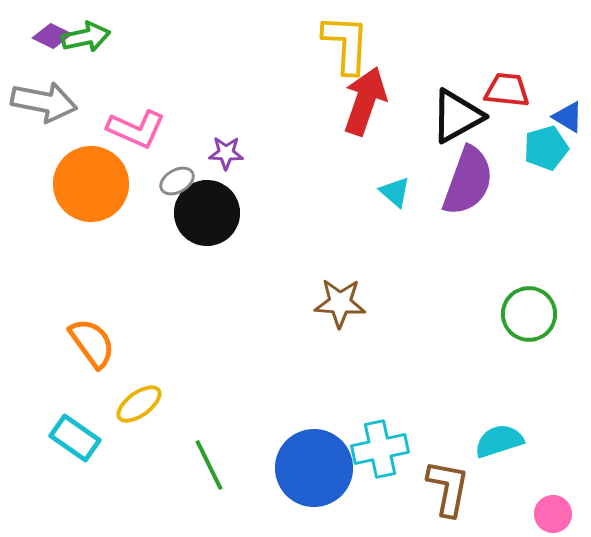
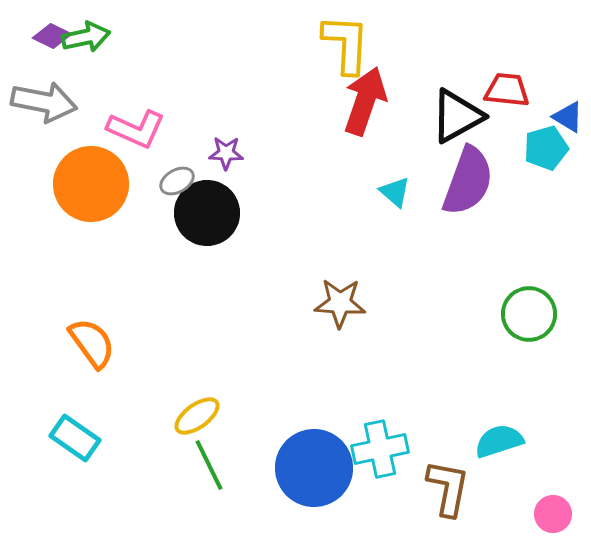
yellow ellipse: moved 58 px right, 12 px down
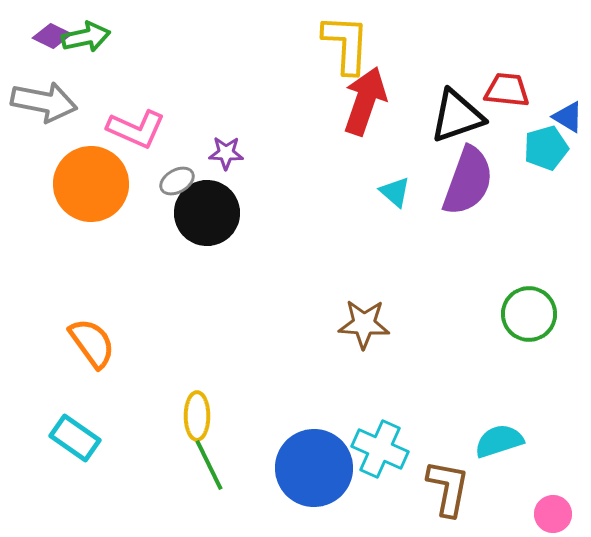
black triangle: rotated 10 degrees clockwise
brown star: moved 24 px right, 21 px down
yellow ellipse: rotated 54 degrees counterclockwise
cyan cross: rotated 36 degrees clockwise
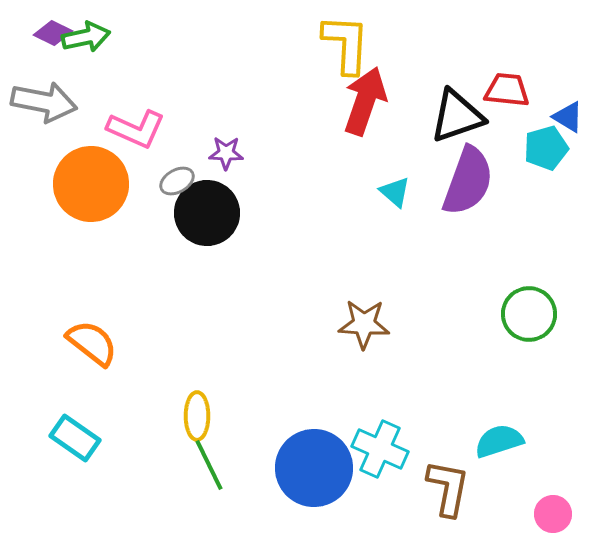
purple diamond: moved 1 px right, 3 px up
orange semicircle: rotated 16 degrees counterclockwise
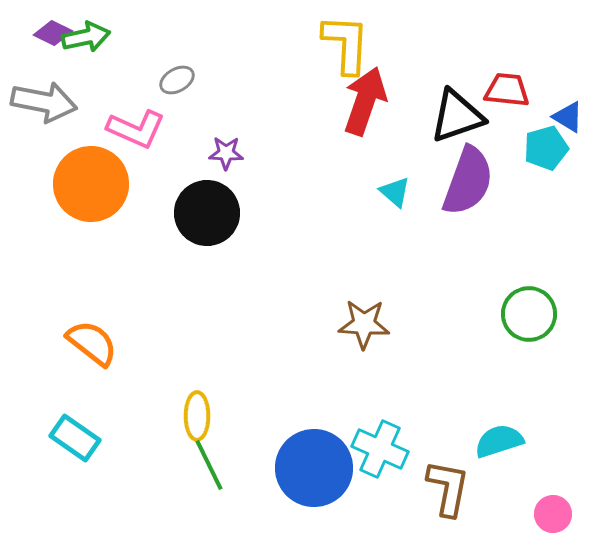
gray ellipse: moved 101 px up
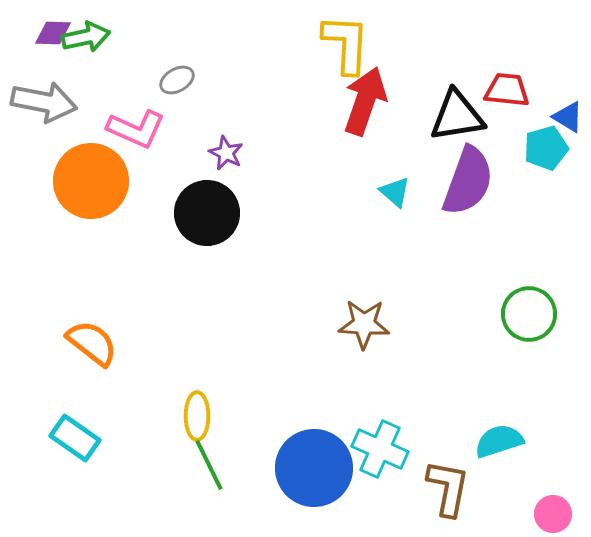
purple diamond: rotated 24 degrees counterclockwise
black triangle: rotated 10 degrees clockwise
purple star: rotated 24 degrees clockwise
orange circle: moved 3 px up
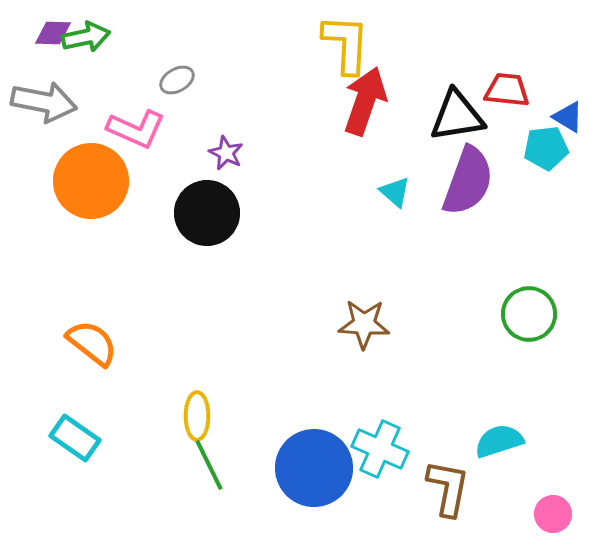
cyan pentagon: rotated 9 degrees clockwise
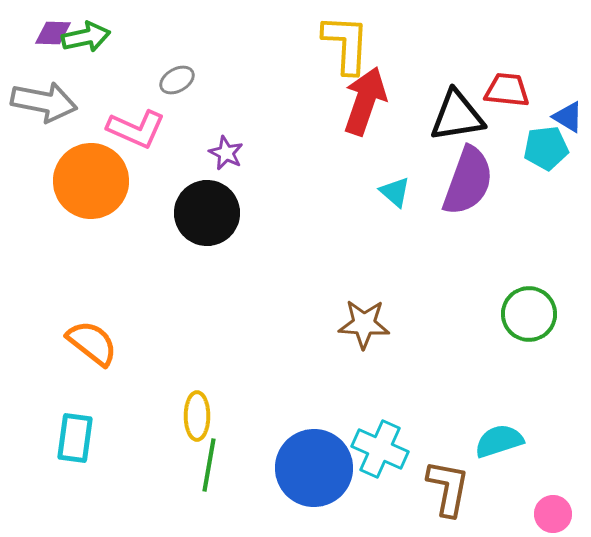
cyan rectangle: rotated 63 degrees clockwise
green line: rotated 36 degrees clockwise
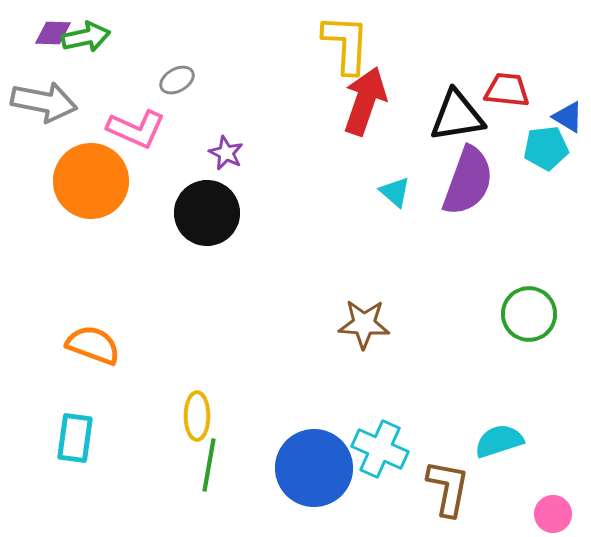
orange semicircle: moved 1 px right, 2 px down; rotated 18 degrees counterclockwise
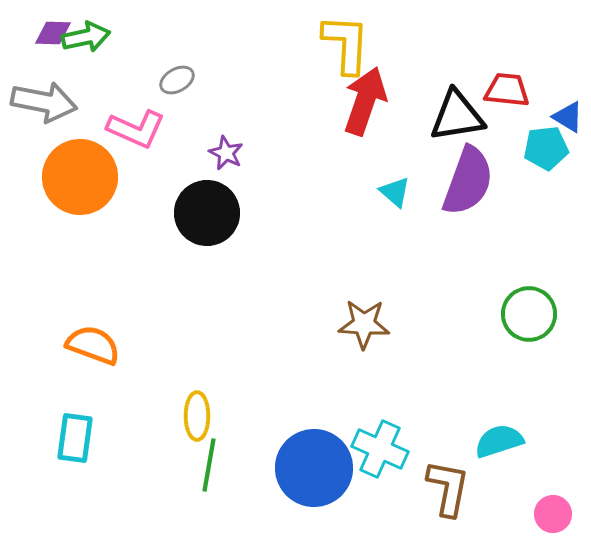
orange circle: moved 11 px left, 4 px up
